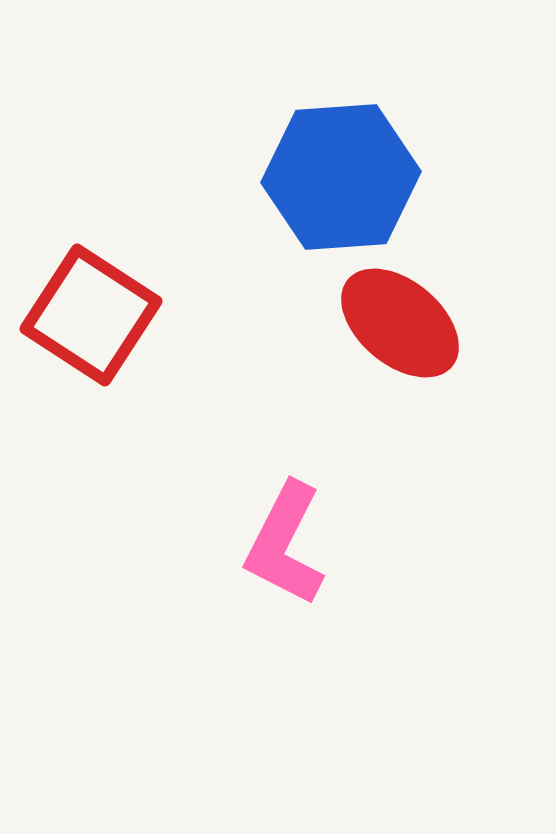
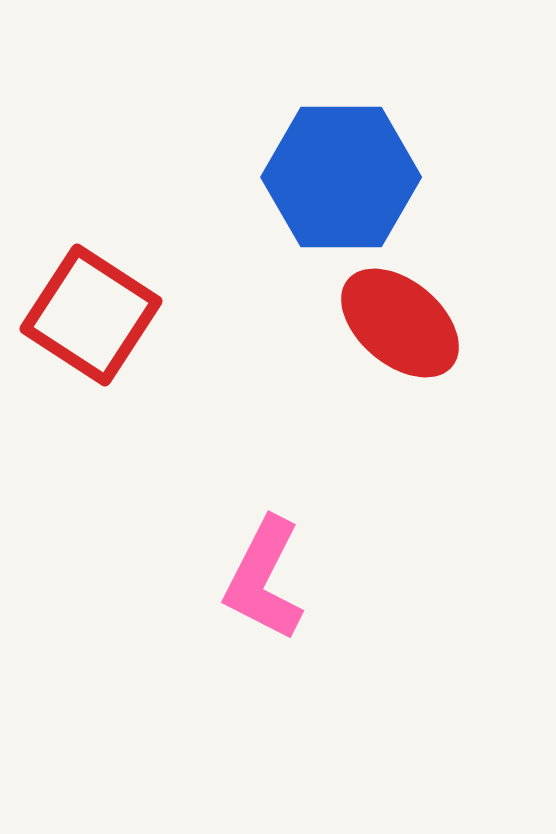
blue hexagon: rotated 4 degrees clockwise
pink L-shape: moved 21 px left, 35 px down
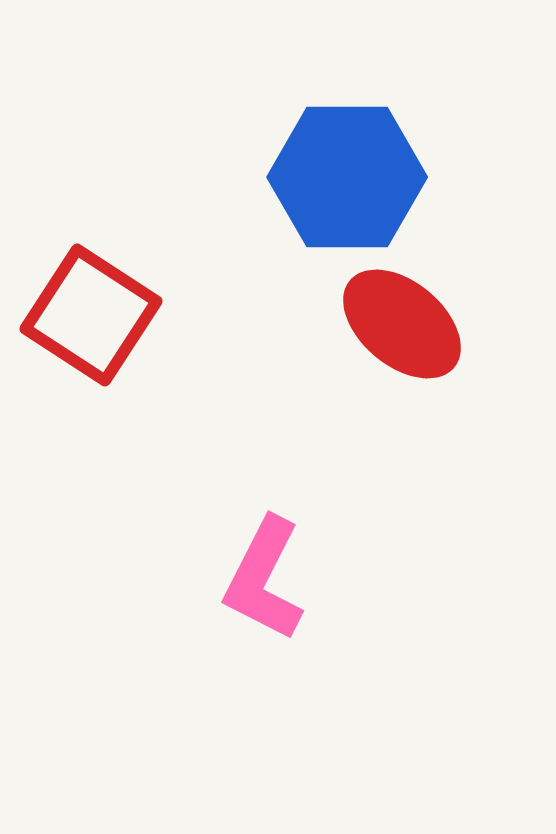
blue hexagon: moved 6 px right
red ellipse: moved 2 px right, 1 px down
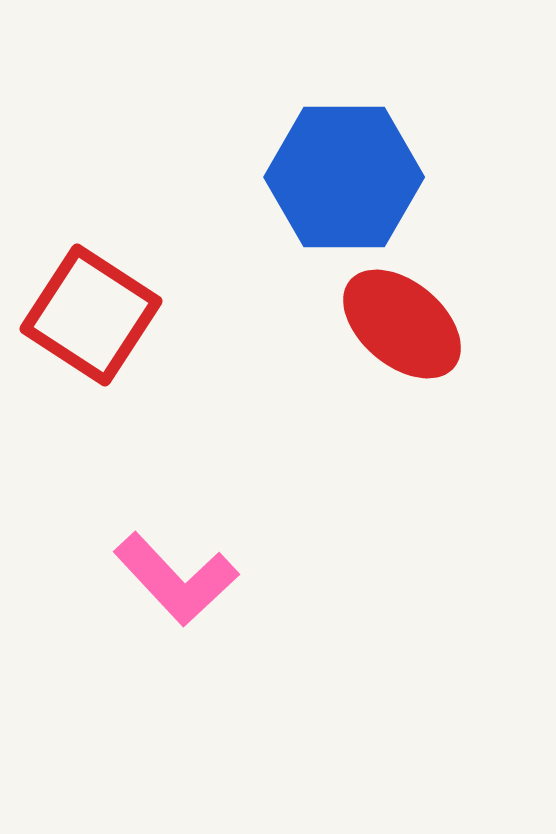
blue hexagon: moved 3 px left
pink L-shape: moved 88 px left; rotated 70 degrees counterclockwise
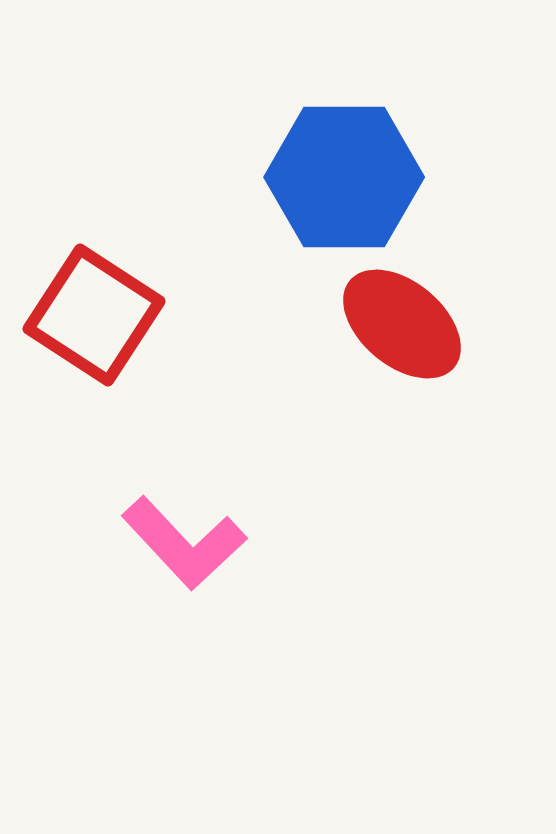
red square: moved 3 px right
pink L-shape: moved 8 px right, 36 px up
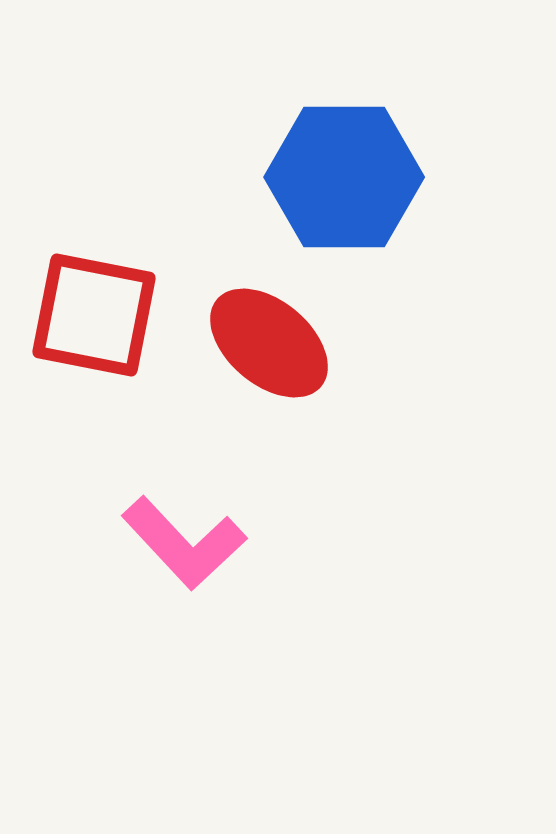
red square: rotated 22 degrees counterclockwise
red ellipse: moved 133 px left, 19 px down
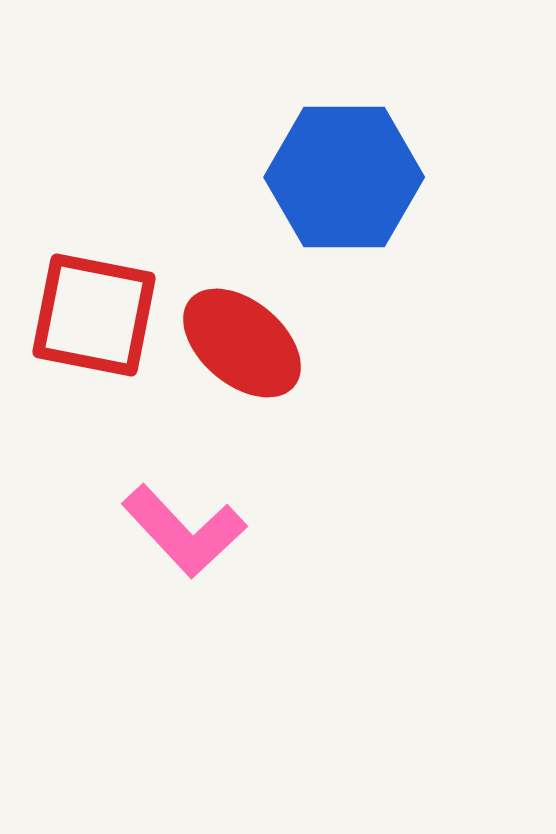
red ellipse: moved 27 px left
pink L-shape: moved 12 px up
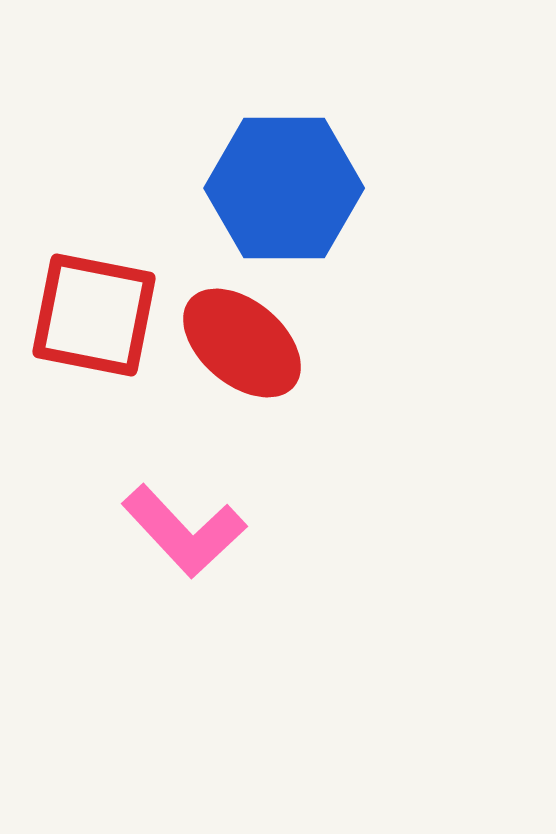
blue hexagon: moved 60 px left, 11 px down
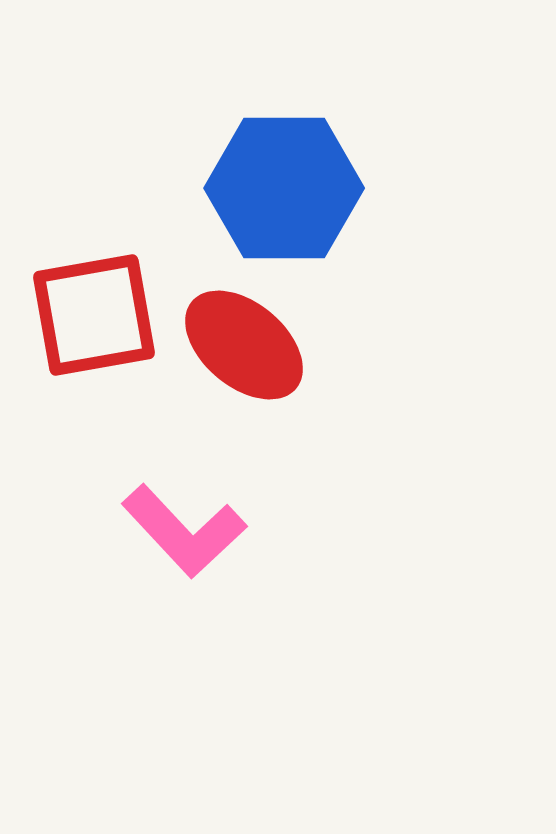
red square: rotated 21 degrees counterclockwise
red ellipse: moved 2 px right, 2 px down
